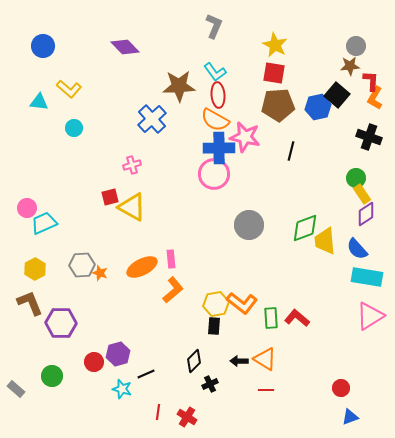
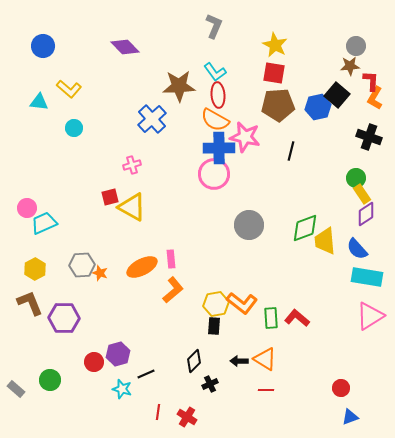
purple hexagon at (61, 323): moved 3 px right, 5 px up
green circle at (52, 376): moved 2 px left, 4 px down
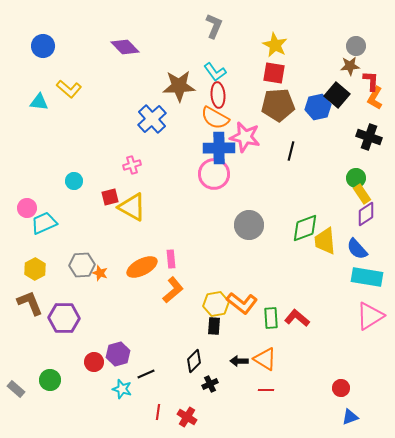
orange semicircle at (215, 120): moved 2 px up
cyan circle at (74, 128): moved 53 px down
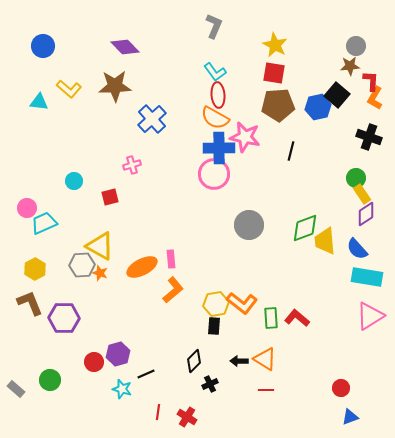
brown star at (179, 86): moved 64 px left
yellow triangle at (132, 207): moved 32 px left, 39 px down
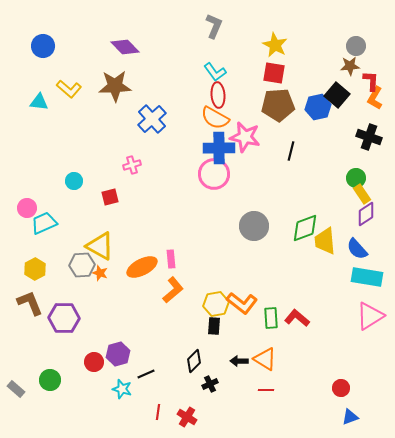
gray circle at (249, 225): moved 5 px right, 1 px down
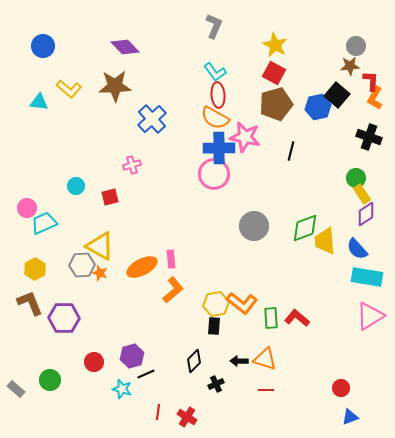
red square at (274, 73): rotated 20 degrees clockwise
brown pentagon at (278, 105): moved 2 px left, 1 px up; rotated 12 degrees counterclockwise
cyan circle at (74, 181): moved 2 px right, 5 px down
purple hexagon at (118, 354): moved 14 px right, 2 px down
orange triangle at (265, 359): rotated 15 degrees counterclockwise
black cross at (210, 384): moved 6 px right
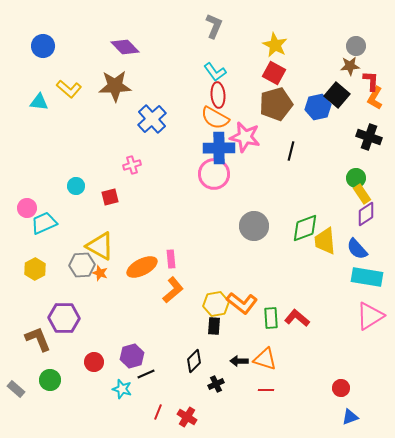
brown L-shape at (30, 303): moved 8 px right, 36 px down
red line at (158, 412): rotated 14 degrees clockwise
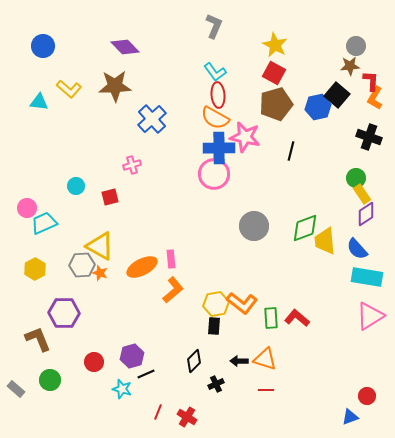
purple hexagon at (64, 318): moved 5 px up
red circle at (341, 388): moved 26 px right, 8 px down
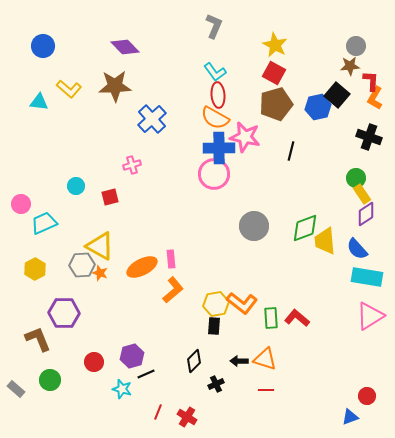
pink circle at (27, 208): moved 6 px left, 4 px up
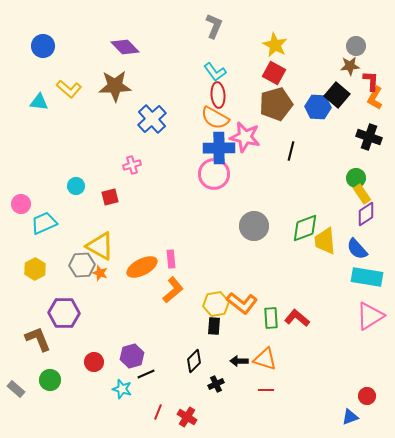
blue hexagon at (318, 107): rotated 15 degrees clockwise
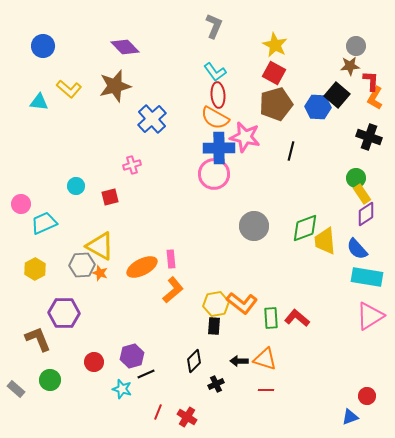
brown star at (115, 86): rotated 12 degrees counterclockwise
